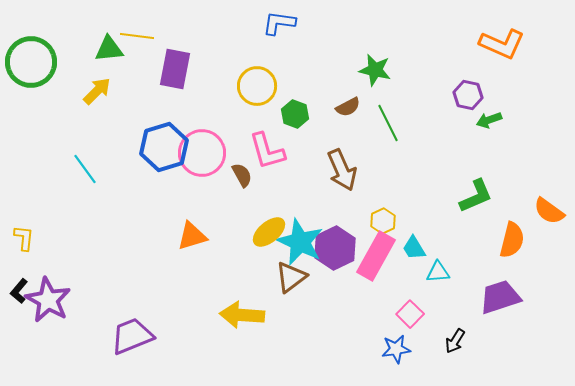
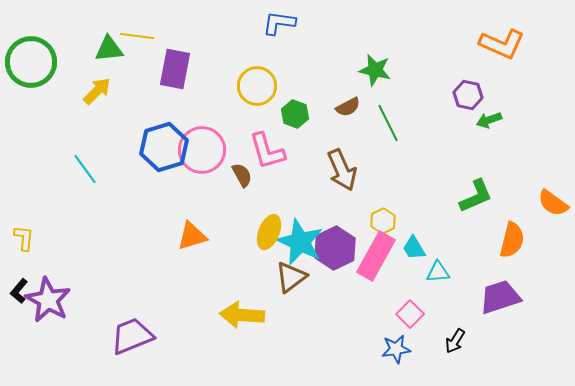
pink circle at (202, 153): moved 3 px up
orange semicircle at (549, 211): moved 4 px right, 8 px up
yellow ellipse at (269, 232): rotated 28 degrees counterclockwise
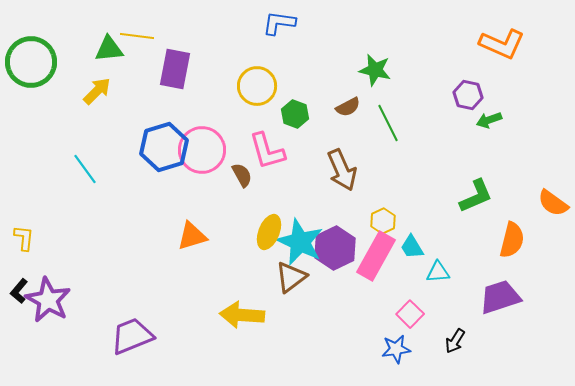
cyan trapezoid at (414, 248): moved 2 px left, 1 px up
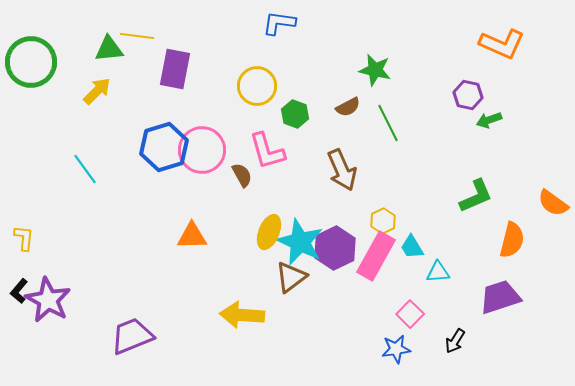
orange triangle at (192, 236): rotated 16 degrees clockwise
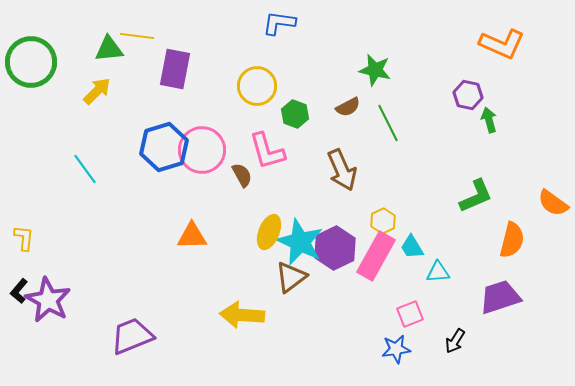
green arrow at (489, 120): rotated 95 degrees clockwise
pink square at (410, 314): rotated 24 degrees clockwise
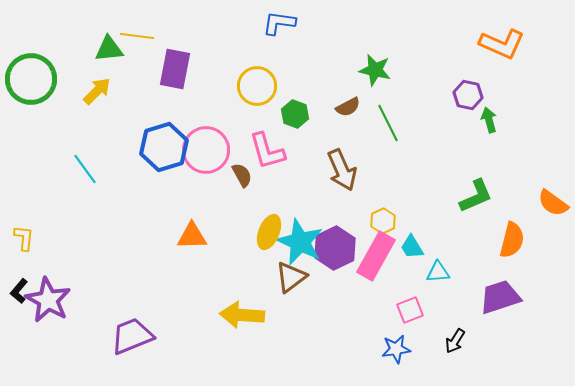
green circle at (31, 62): moved 17 px down
pink circle at (202, 150): moved 4 px right
pink square at (410, 314): moved 4 px up
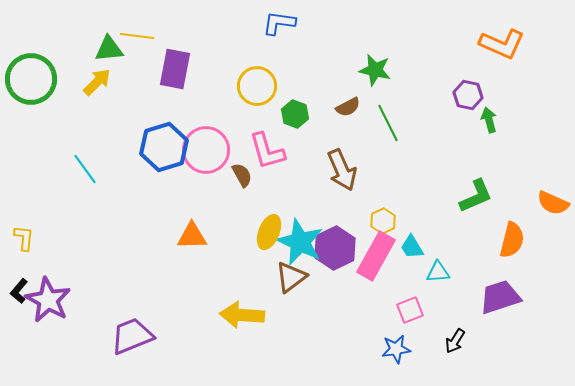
yellow arrow at (97, 91): moved 9 px up
orange semicircle at (553, 203): rotated 12 degrees counterclockwise
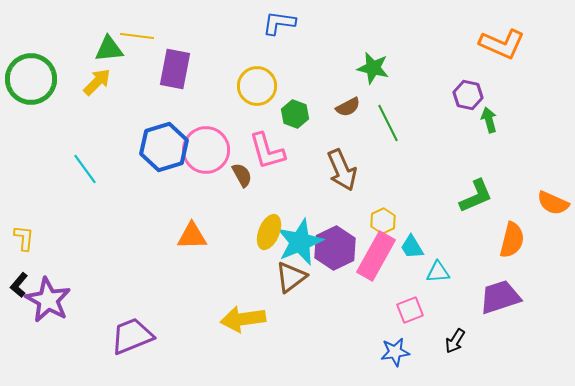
green star at (375, 70): moved 2 px left, 2 px up
cyan star at (300, 242): rotated 24 degrees clockwise
black L-shape at (19, 291): moved 6 px up
yellow arrow at (242, 315): moved 1 px right, 4 px down; rotated 12 degrees counterclockwise
blue star at (396, 349): moved 1 px left, 3 px down
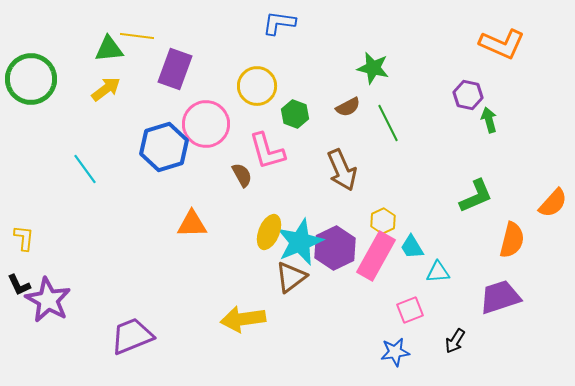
purple rectangle at (175, 69): rotated 9 degrees clockwise
yellow arrow at (97, 82): moved 9 px right, 7 px down; rotated 8 degrees clockwise
pink circle at (206, 150): moved 26 px up
orange semicircle at (553, 203): rotated 72 degrees counterclockwise
orange triangle at (192, 236): moved 12 px up
black L-shape at (19, 285): rotated 65 degrees counterclockwise
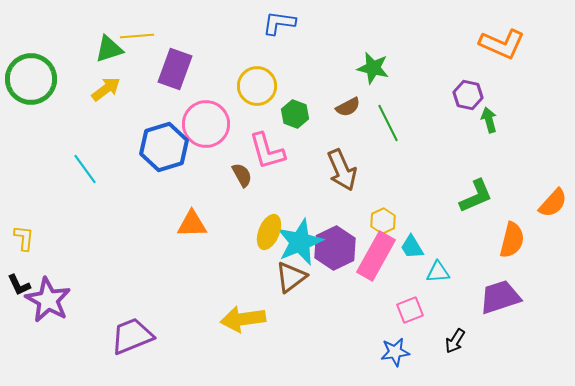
yellow line at (137, 36): rotated 12 degrees counterclockwise
green triangle at (109, 49): rotated 12 degrees counterclockwise
